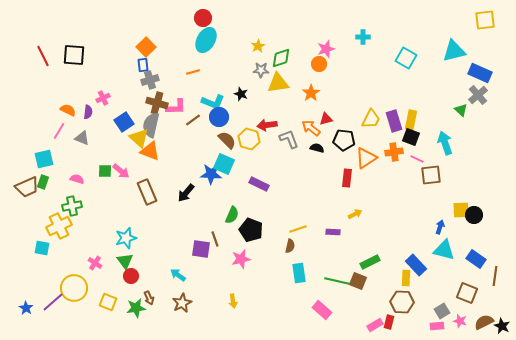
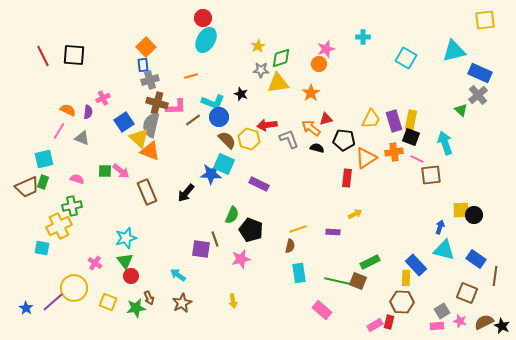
orange line at (193, 72): moved 2 px left, 4 px down
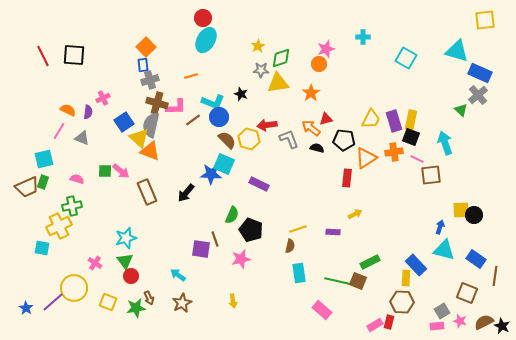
cyan triangle at (454, 51): moved 3 px right; rotated 30 degrees clockwise
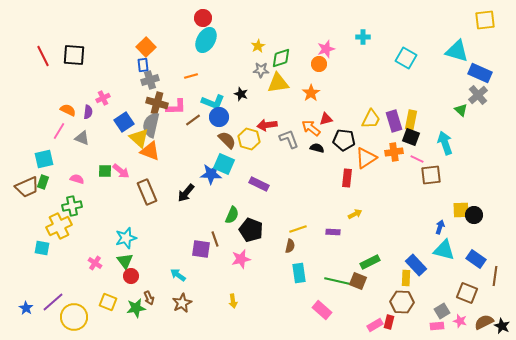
yellow circle at (74, 288): moved 29 px down
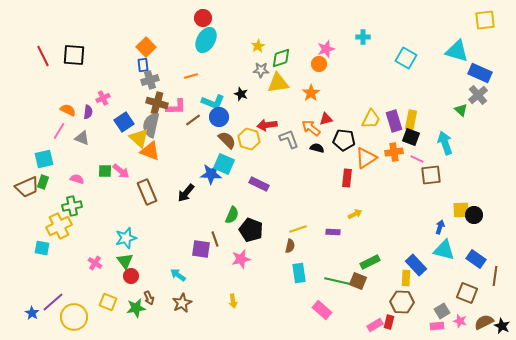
blue star at (26, 308): moved 6 px right, 5 px down
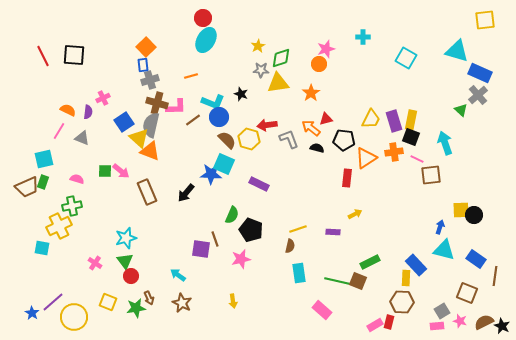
brown star at (182, 303): rotated 18 degrees counterclockwise
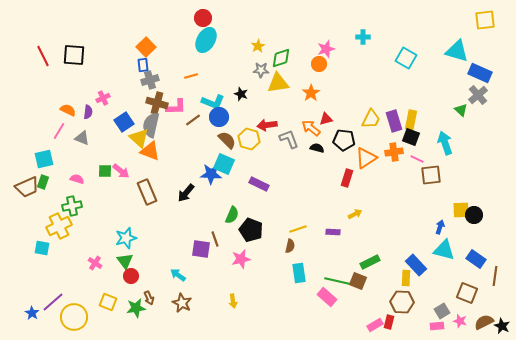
red rectangle at (347, 178): rotated 12 degrees clockwise
pink rectangle at (322, 310): moved 5 px right, 13 px up
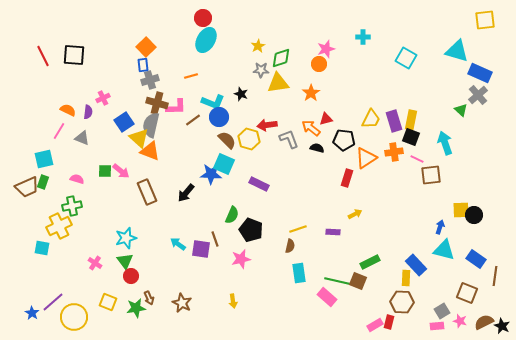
cyan arrow at (178, 275): moved 31 px up
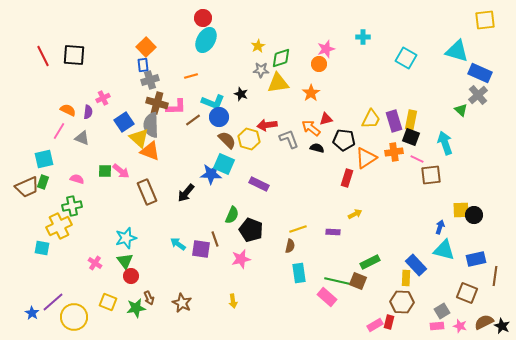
gray semicircle at (151, 125): rotated 15 degrees counterclockwise
blue rectangle at (476, 259): rotated 48 degrees counterclockwise
pink star at (460, 321): moved 5 px down
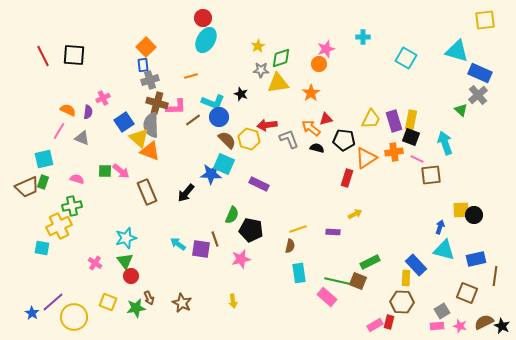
black pentagon at (251, 230): rotated 10 degrees counterclockwise
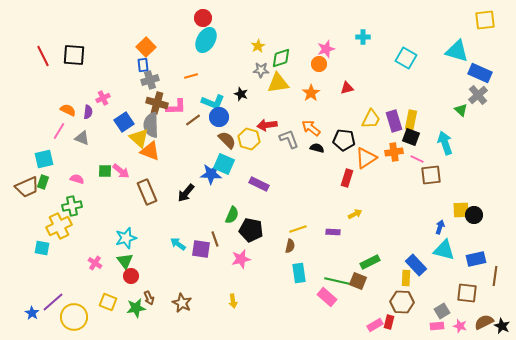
red triangle at (326, 119): moved 21 px right, 31 px up
brown square at (467, 293): rotated 15 degrees counterclockwise
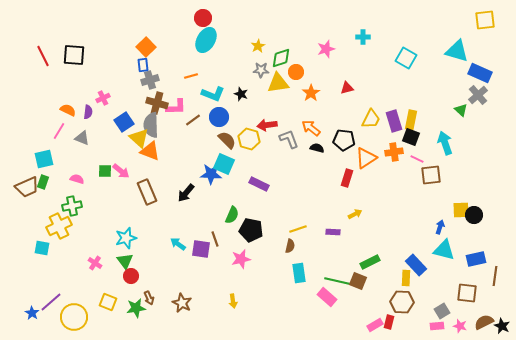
orange circle at (319, 64): moved 23 px left, 8 px down
cyan L-shape at (213, 102): moved 8 px up
purple line at (53, 302): moved 2 px left
